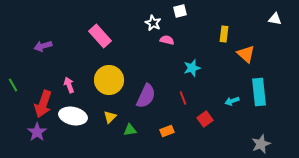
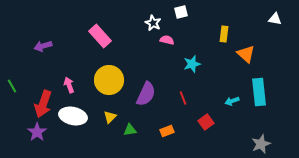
white square: moved 1 px right, 1 px down
cyan star: moved 4 px up
green line: moved 1 px left, 1 px down
purple semicircle: moved 2 px up
red square: moved 1 px right, 3 px down
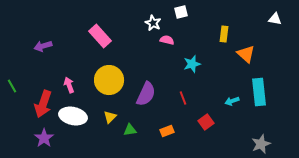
purple star: moved 7 px right, 6 px down
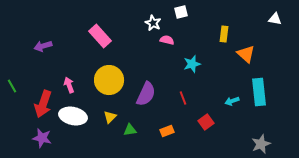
purple star: moved 2 px left; rotated 24 degrees counterclockwise
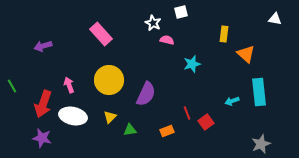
pink rectangle: moved 1 px right, 2 px up
red line: moved 4 px right, 15 px down
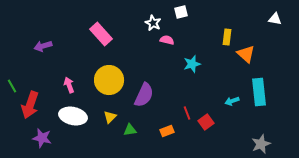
yellow rectangle: moved 3 px right, 3 px down
purple semicircle: moved 2 px left, 1 px down
red arrow: moved 13 px left, 1 px down
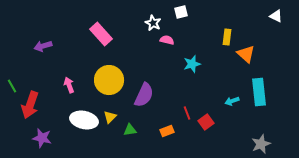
white triangle: moved 1 px right, 3 px up; rotated 16 degrees clockwise
white ellipse: moved 11 px right, 4 px down
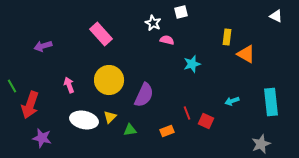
orange triangle: rotated 12 degrees counterclockwise
cyan rectangle: moved 12 px right, 10 px down
red square: moved 1 px up; rotated 28 degrees counterclockwise
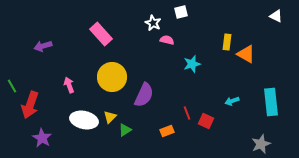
yellow rectangle: moved 5 px down
yellow circle: moved 3 px right, 3 px up
green triangle: moved 5 px left; rotated 24 degrees counterclockwise
purple star: rotated 18 degrees clockwise
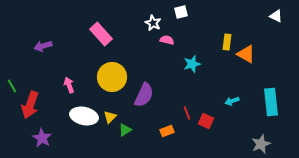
white ellipse: moved 4 px up
